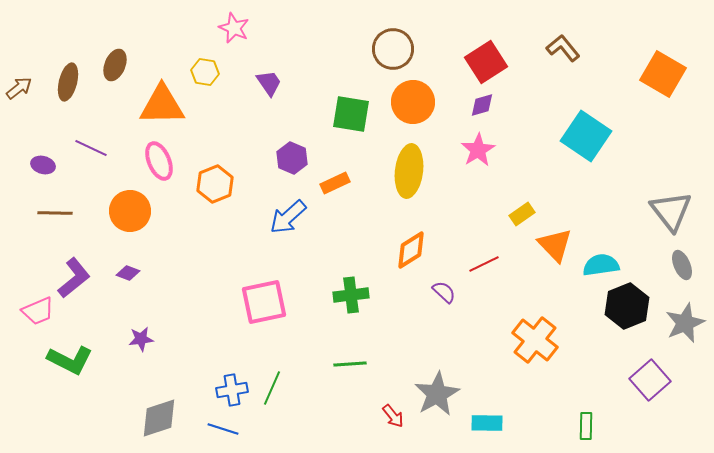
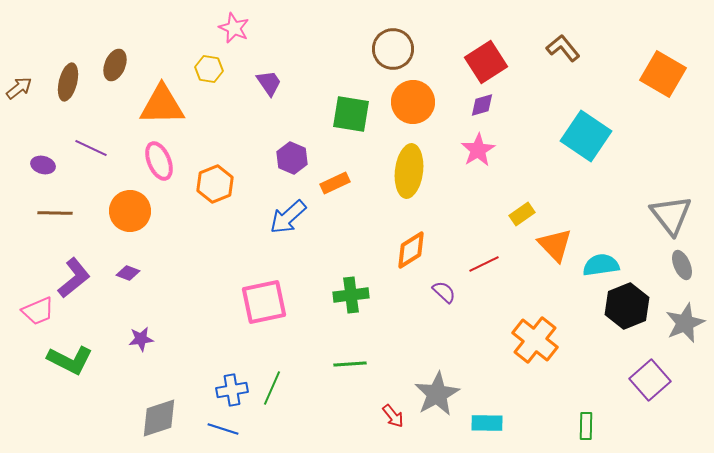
yellow hexagon at (205, 72): moved 4 px right, 3 px up
gray triangle at (671, 211): moved 4 px down
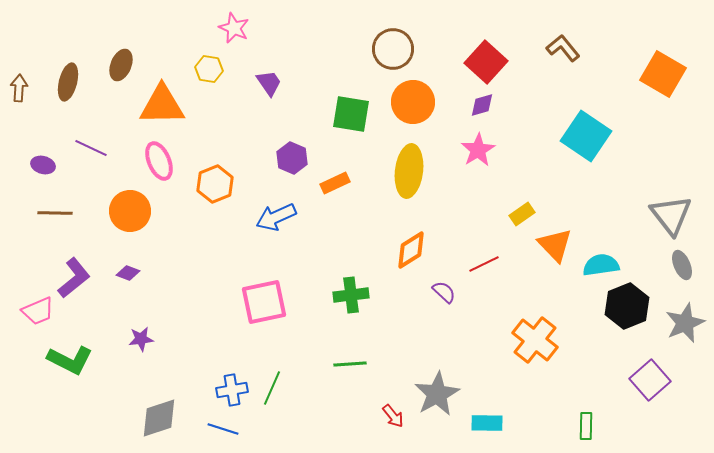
red square at (486, 62): rotated 15 degrees counterclockwise
brown ellipse at (115, 65): moved 6 px right
brown arrow at (19, 88): rotated 48 degrees counterclockwise
blue arrow at (288, 217): moved 12 px left; rotated 18 degrees clockwise
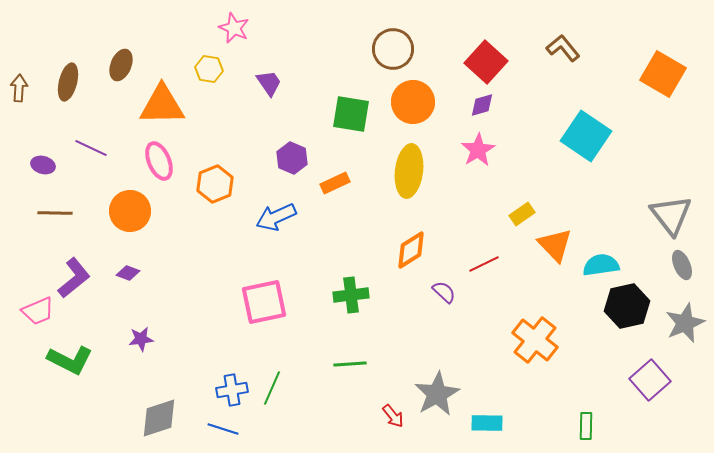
black hexagon at (627, 306): rotated 9 degrees clockwise
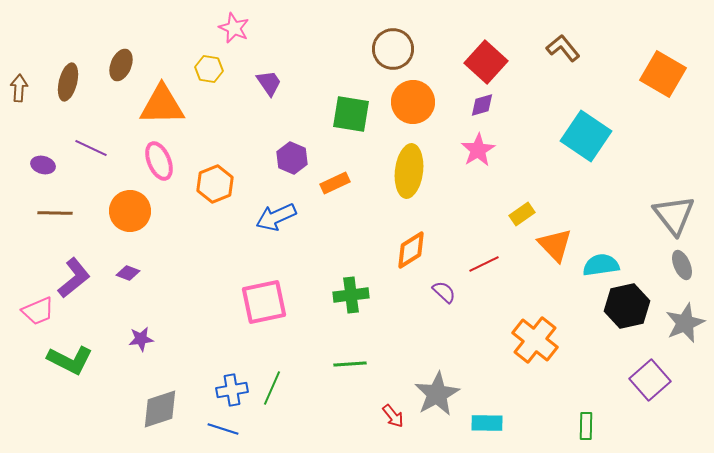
gray triangle at (671, 215): moved 3 px right
gray diamond at (159, 418): moved 1 px right, 9 px up
